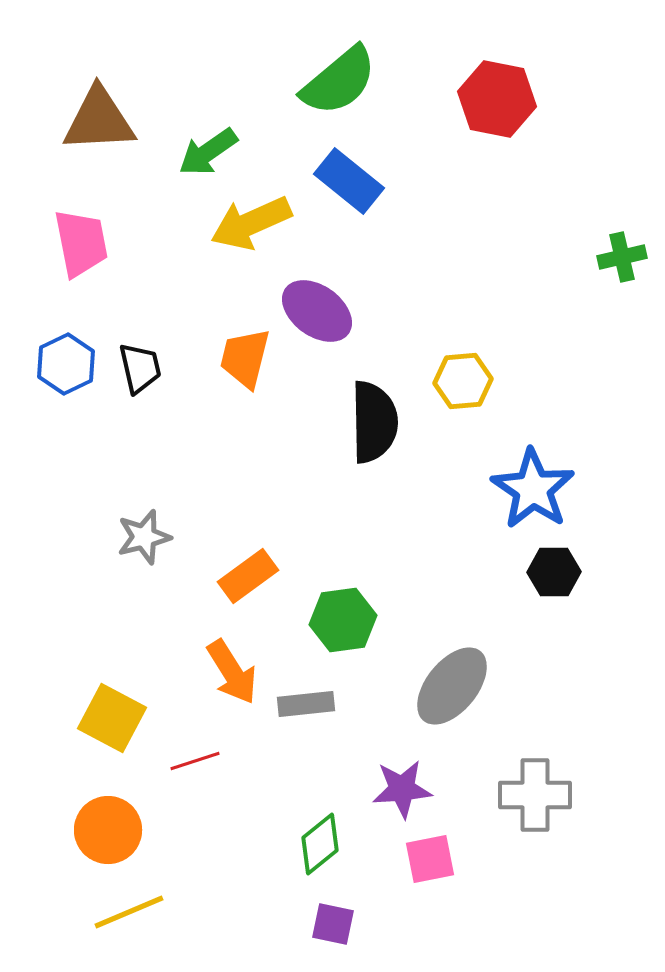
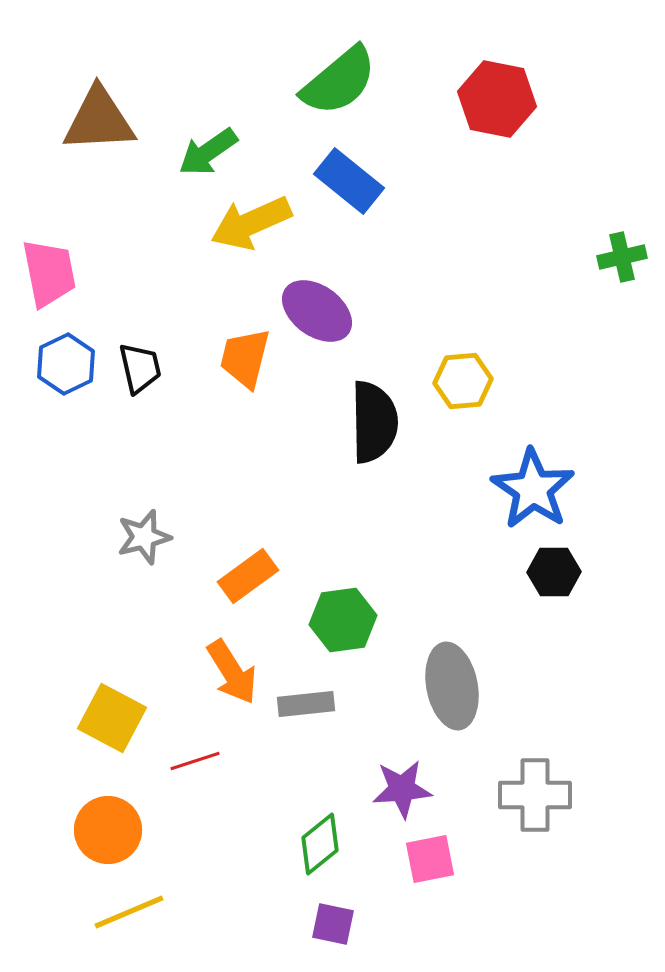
pink trapezoid: moved 32 px left, 30 px down
gray ellipse: rotated 50 degrees counterclockwise
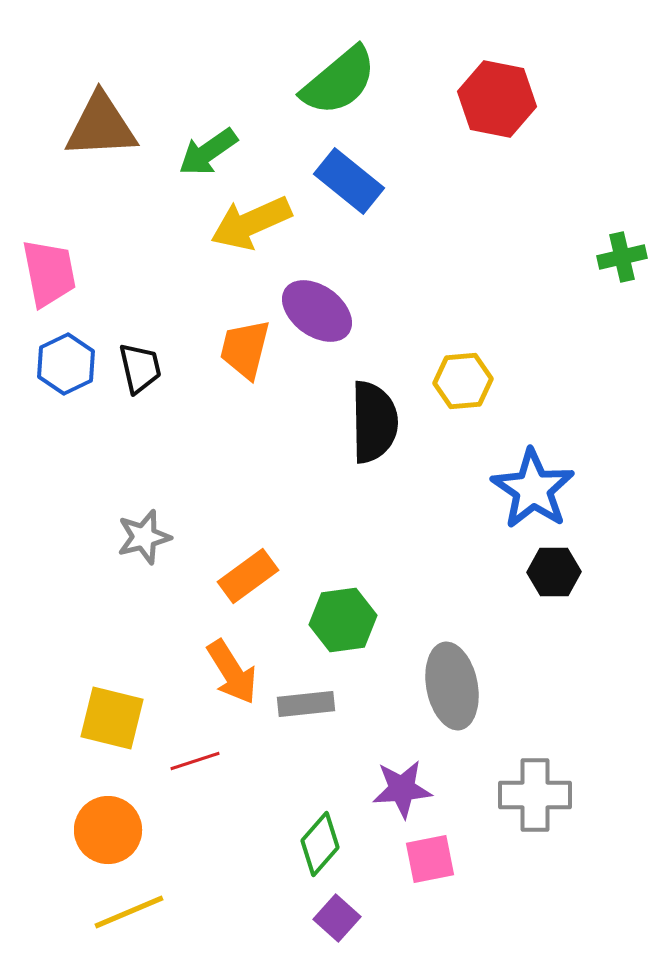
brown triangle: moved 2 px right, 6 px down
orange trapezoid: moved 9 px up
yellow square: rotated 14 degrees counterclockwise
green diamond: rotated 10 degrees counterclockwise
purple square: moved 4 px right, 6 px up; rotated 30 degrees clockwise
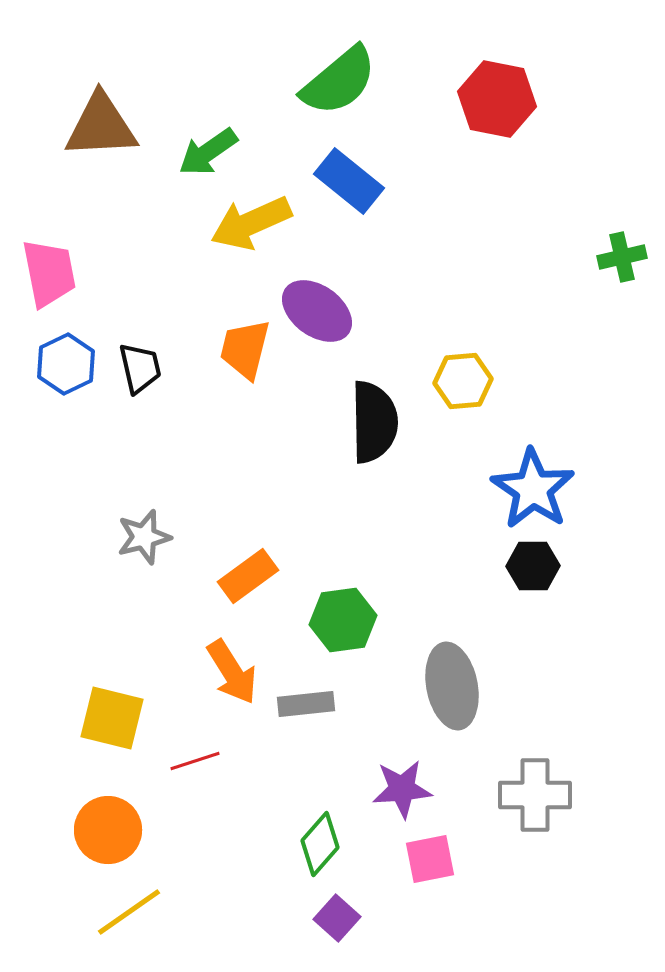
black hexagon: moved 21 px left, 6 px up
yellow line: rotated 12 degrees counterclockwise
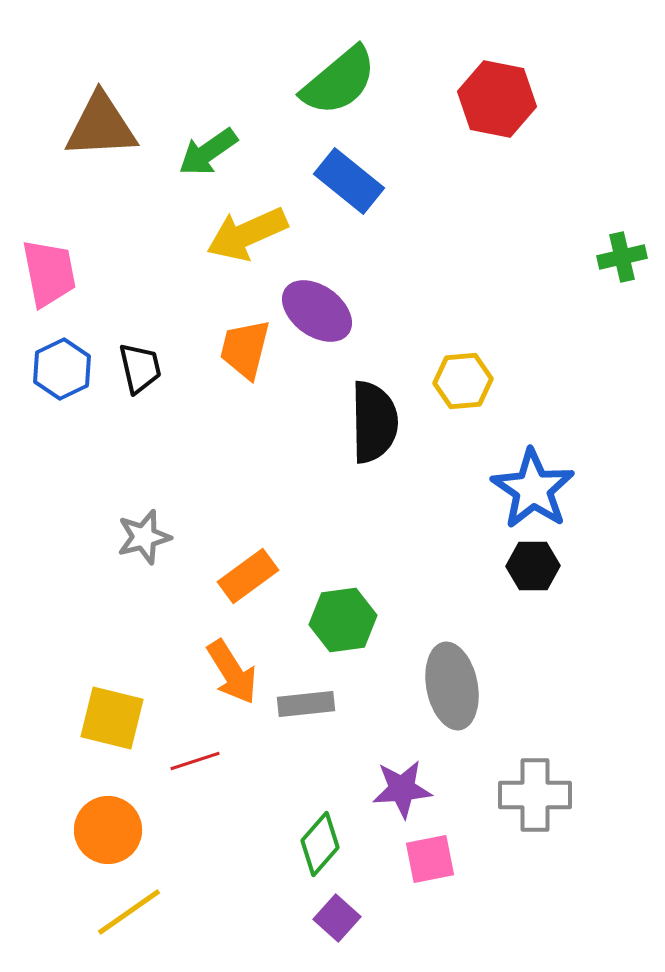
yellow arrow: moved 4 px left, 11 px down
blue hexagon: moved 4 px left, 5 px down
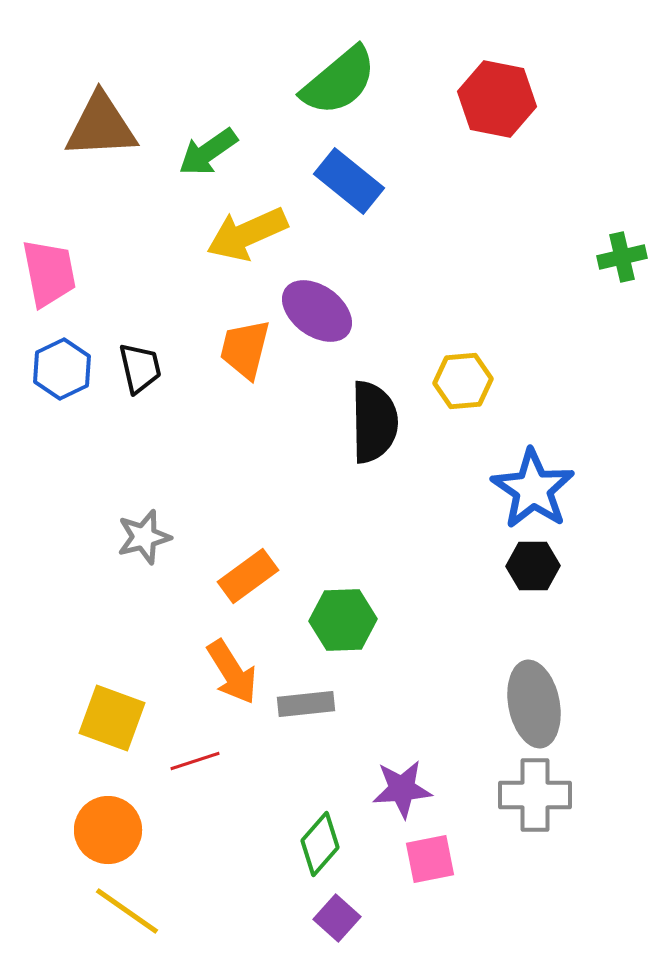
green hexagon: rotated 6 degrees clockwise
gray ellipse: moved 82 px right, 18 px down
yellow square: rotated 6 degrees clockwise
yellow line: moved 2 px left, 1 px up; rotated 70 degrees clockwise
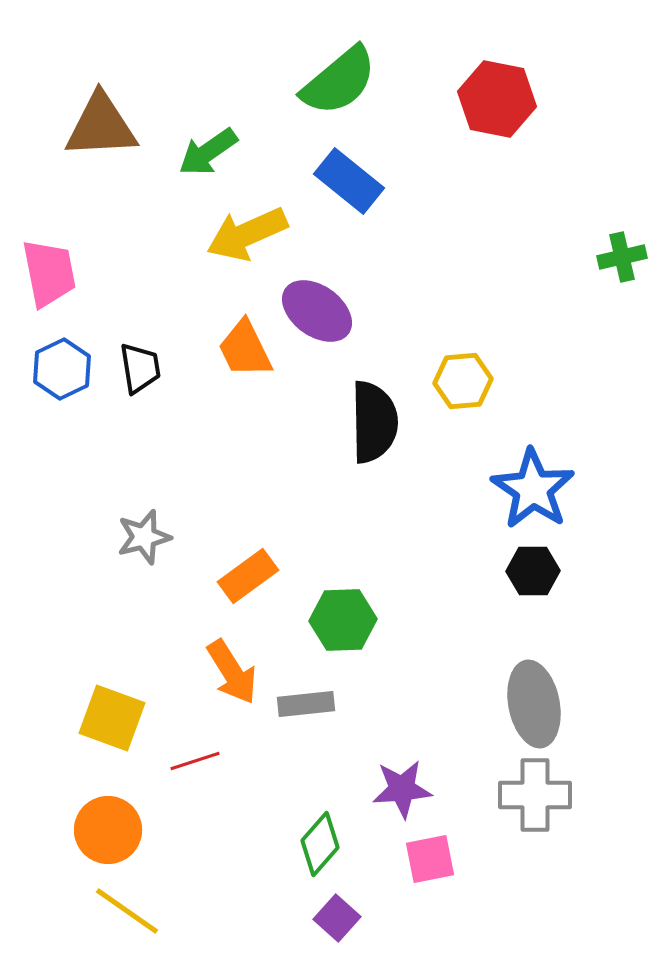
orange trapezoid: rotated 40 degrees counterclockwise
black trapezoid: rotated 4 degrees clockwise
black hexagon: moved 5 px down
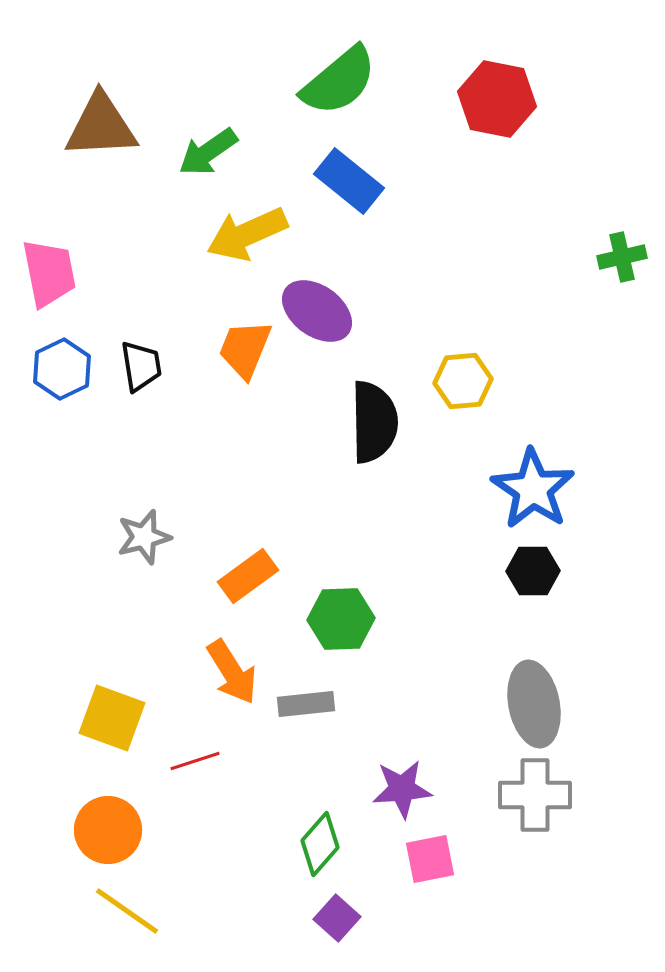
orange trapezoid: rotated 48 degrees clockwise
black trapezoid: moved 1 px right, 2 px up
green hexagon: moved 2 px left, 1 px up
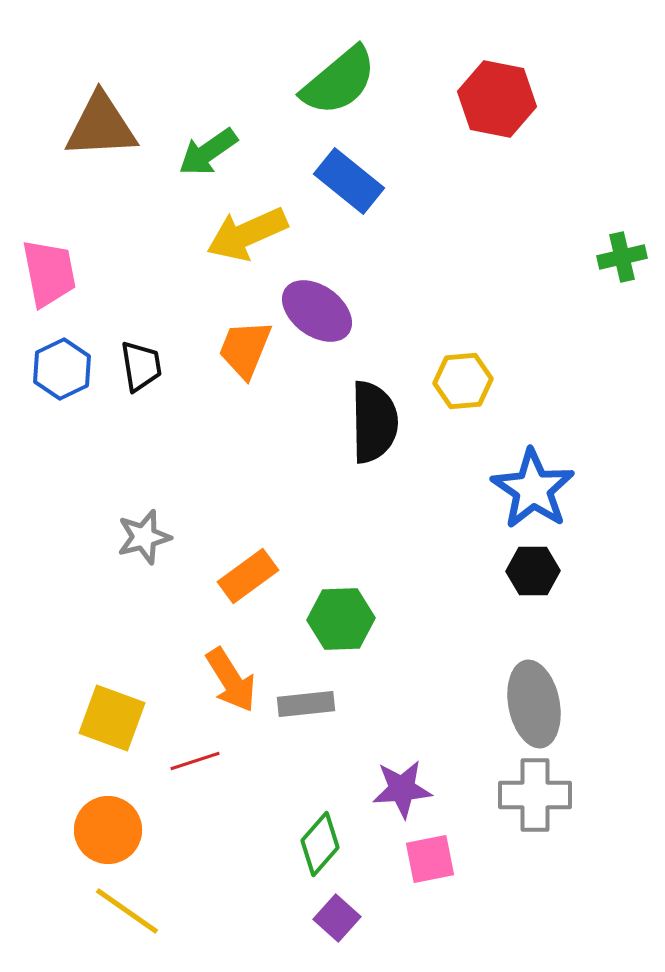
orange arrow: moved 1 px left, 8 px down
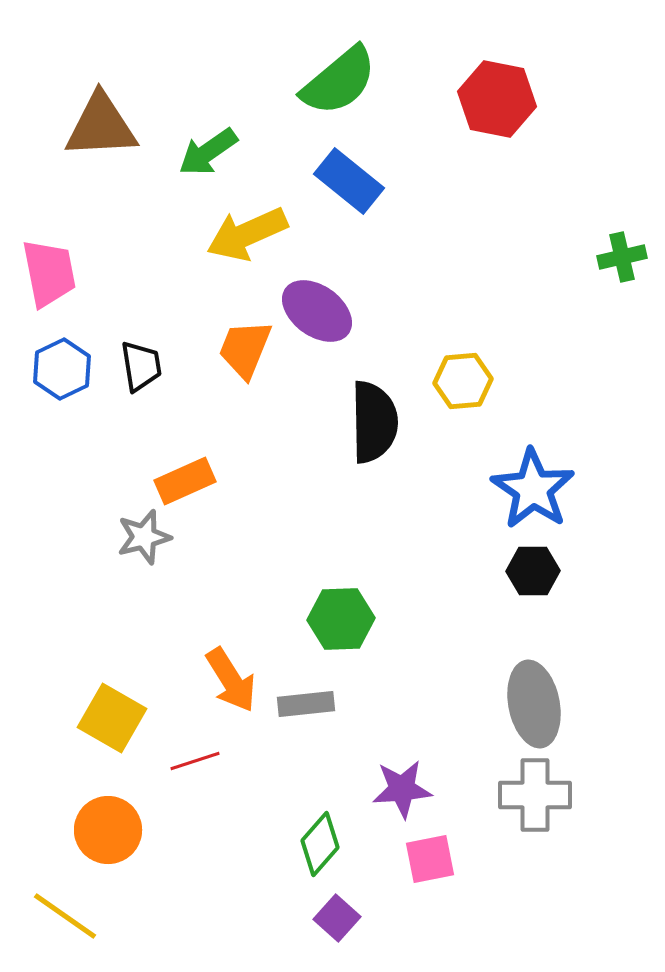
orange rectangle: moved 63 px left, 95 px up; rotated 12 degrees clockwise
yellow square: rotated 10 degrees clockwise
yellow line: moved 62 px left, 5 px down
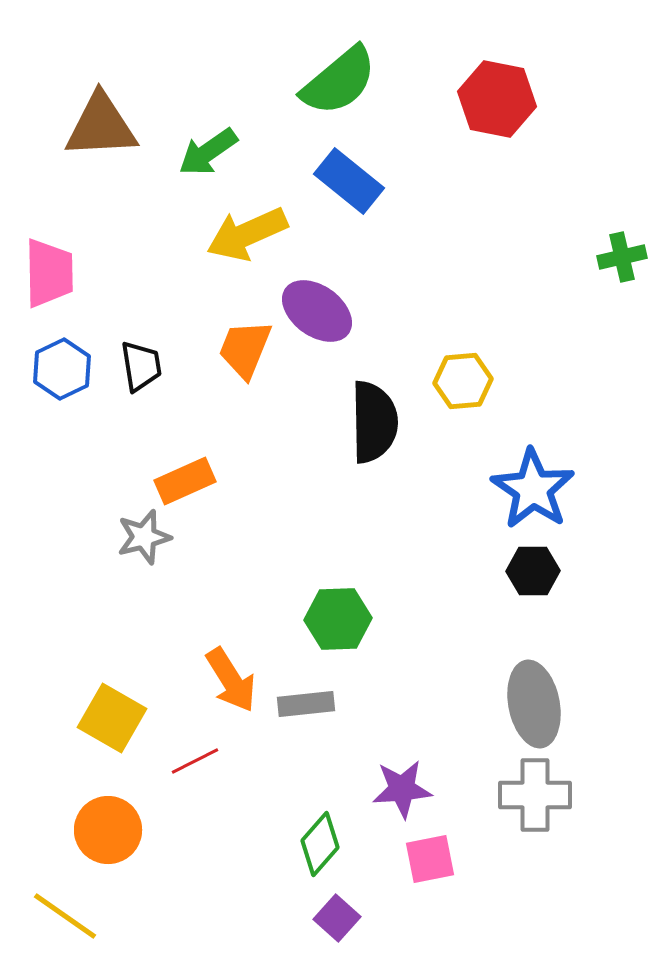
pink trapezoid: rotated 10 degrees clockwise
green hexagon: moved 3 px left
red line: rotated 9 degrees counterclockwise
